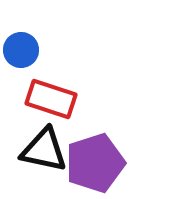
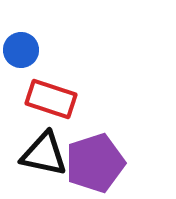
black triangle: moved 4 px down
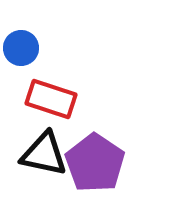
blue circle: moved 2 px up
purple pentagon: rotated 20 degrees counterclockwise
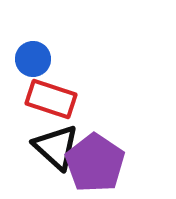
blue circle: moved 12 px right, 11 px down
black triangle: moved 12 px right, 7 px up; rotated 30 degrees clockwise
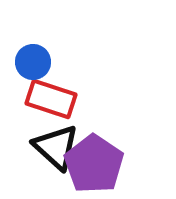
blue circle: moved 3 px down
purple pentagon: moved 1 px left, 1 px down
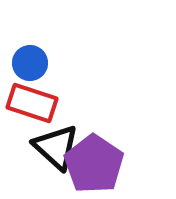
blue circle: moved 3 px left, 1 px down
red rectangle: moved 19 px left, 4 px down
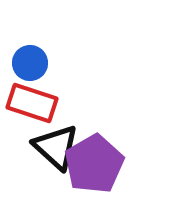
purple pentagon: rotated 8 degrees clockwise
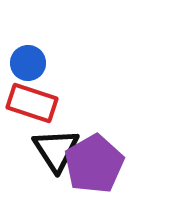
blue circle: moved 2 px left
black triangle: moved 3 px down; rotated 15 degrees clockwise
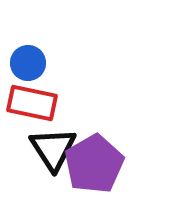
red rectangle: rotated 6 degrees counterclockwise
black triangle: moved 3 px left, 1 px up
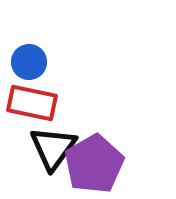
blue circle: moved 1 px right, 1 px up
black triangle: moved 1 px up; rotated 9 degrees clockwise
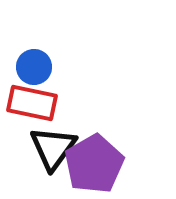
blue circle: moved 5 px right, 5 px down
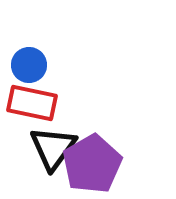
blue circle: moved 5 px left, 2 px up
purple pentagon: moved 2 px left
